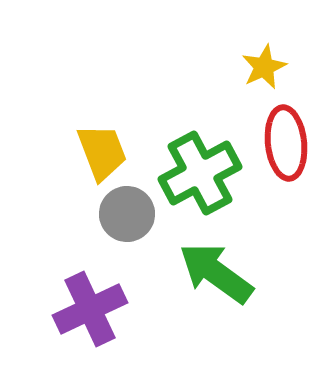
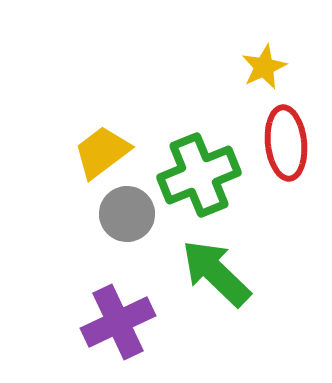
yellow trapezoid: rotated 106 degrees counterclockwise
green cross: moved 1 px left, 2 px down; rotated 6 degrees clockwise
green arrow: rotated 8 degrees clockwise
purple cross: moved 28 px right, 13 px down
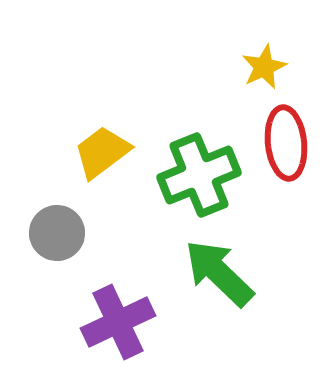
gray circle: moved 70 px left, 19 px down
green arrow: moved 3 px right
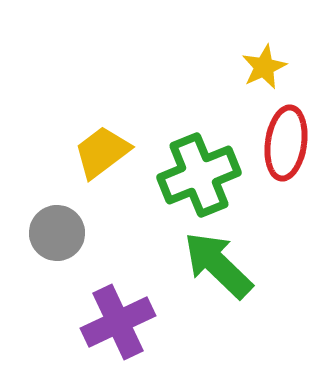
red ellipse: rotated 14 degrees clockwise
green arrow: moved 1 px left, 8 px up
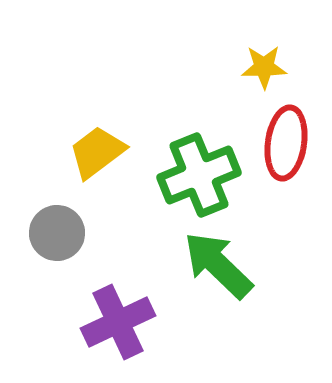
yellow star: rotated 24 degrees clockwise
yellow trapezoid: moved 5 px left
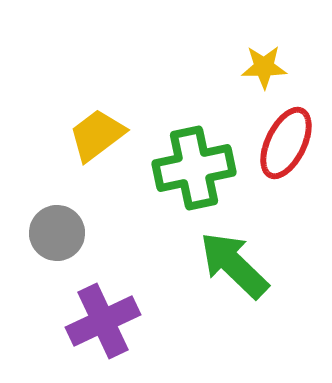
red ellipse: rotated 18 degrees clockwise
yellow trapezoid: moved 17 px up
green cross: moved 5 px left, 7 px up; rotated 10 degrees clockwise
green arrow: moved 16 px right
purple cross: moved 15 px left, 1 px up
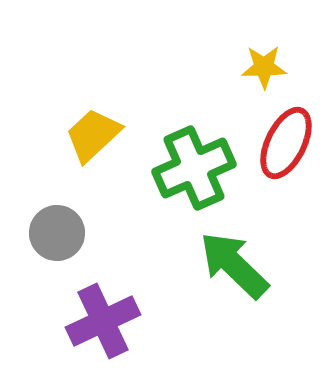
yellow trapezoid: moved 4 px left; rotated 6 degrees counterclockwise
green cross: rotated 12 degrees counterclockwise
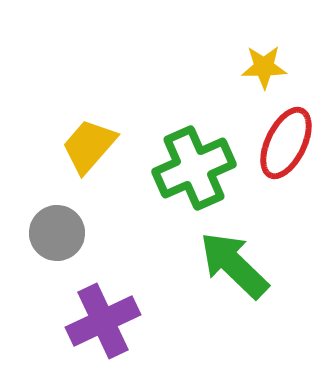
yellow trapezoid: moved 4 px left, 11 px down; rotated 6 degrees counterclockwise
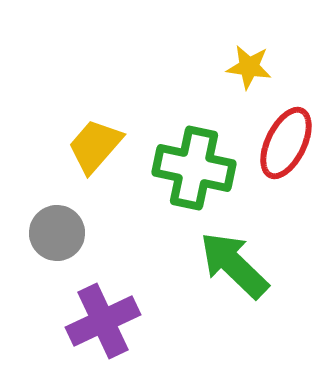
yellow star: moved 15 px left; rotated 9 degrees clockwise
yellow trapezoid: moved 6 px right
green cross: rotated 36 degrees clockwise
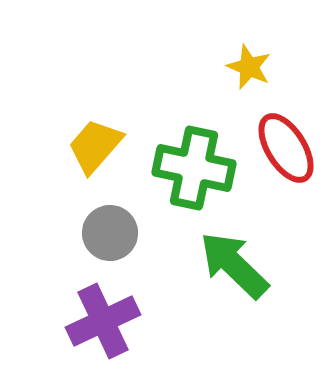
yellow star: rotated 15 degrees clockwise
red ellipse: moved 5 px down; rotated 58 degrees counterclockwise
gray circle: moved 53 px right
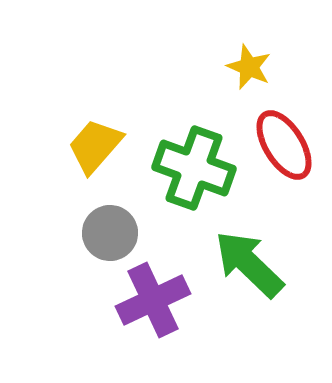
red ellipse: moved 2 px left, 3 px up
green cross: rotated 8 degrees clockwise
green arrow: moved 15 px right, 1 px up
purple cross: moved 50 px right, 21 px up
